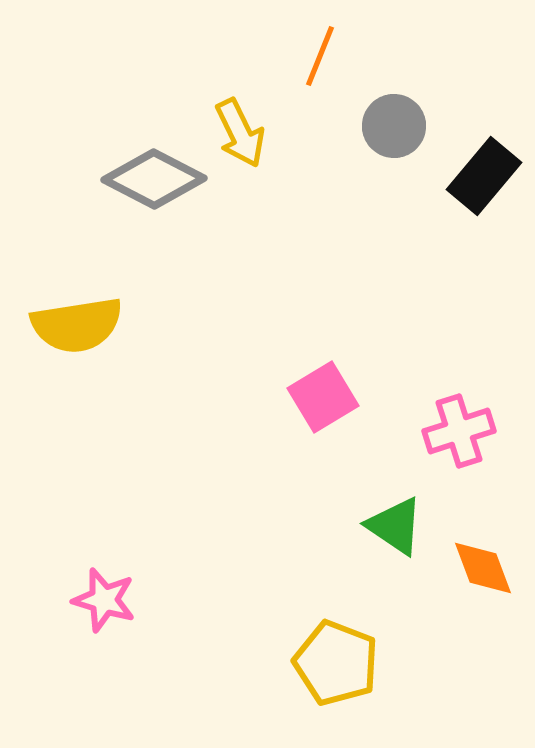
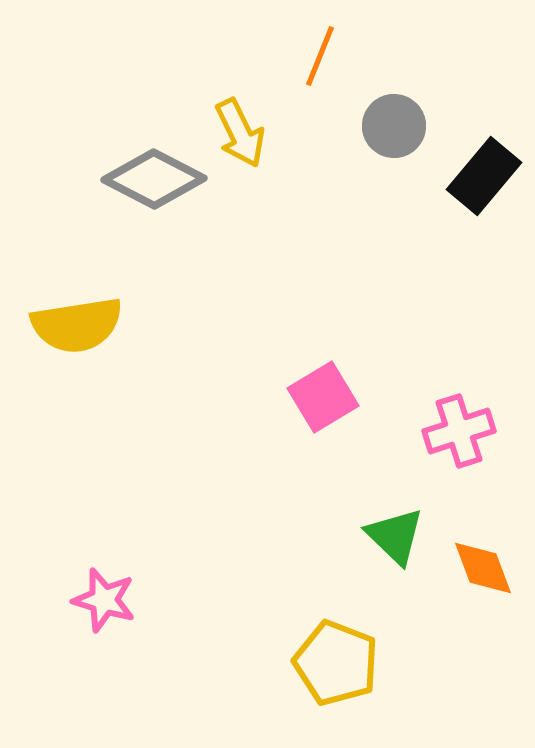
green triangle: moved 10 px down; rotated 10 degrees clockwise
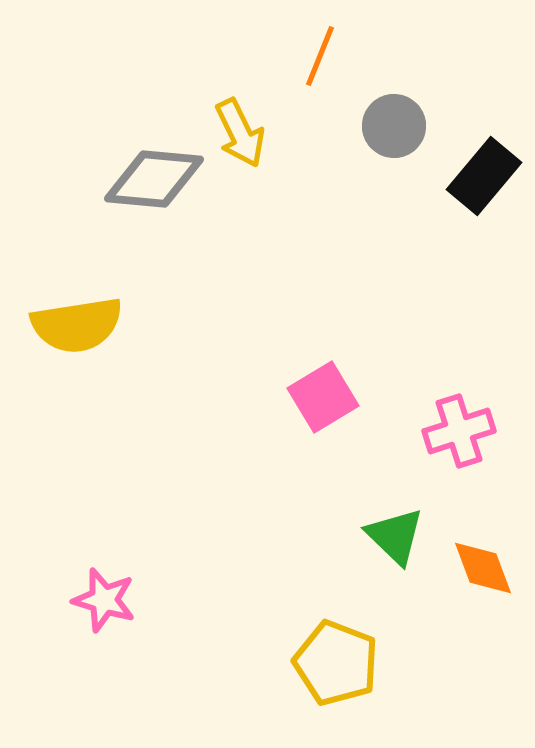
gray diamond: rotated 22 degrees counterclockwise
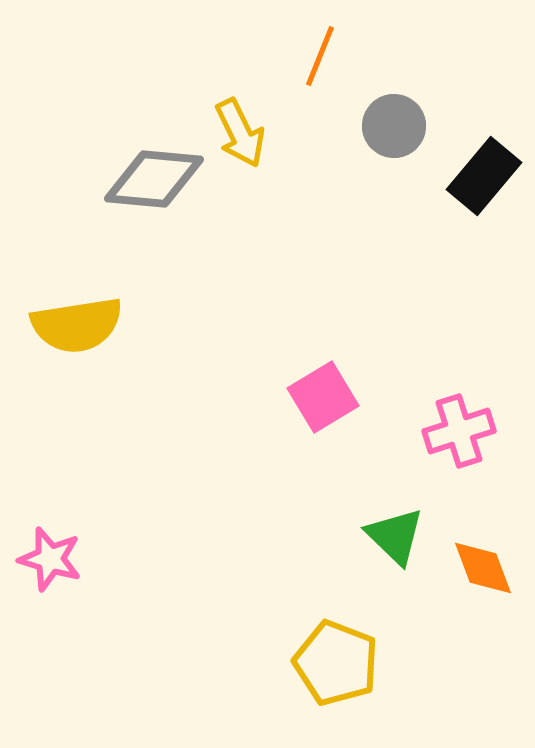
pink star: moved 54 px left, 41 px up
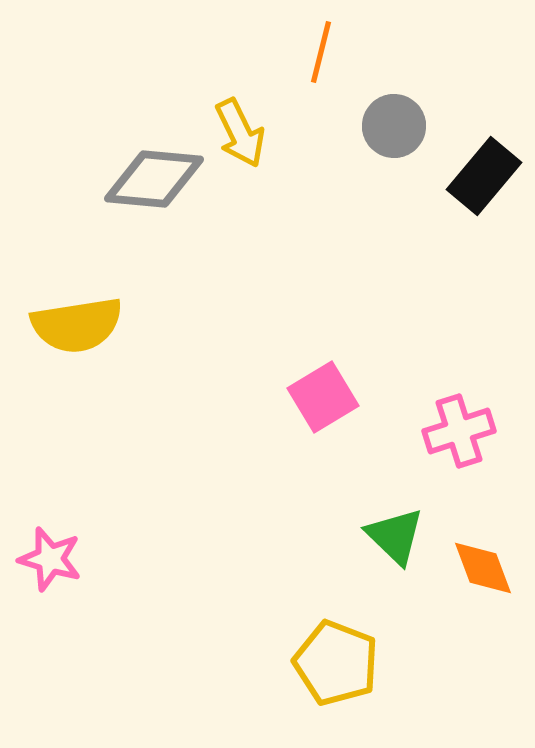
orange line: moved 1 px right, 4 px up; rotated 8 degrees counterclockwise
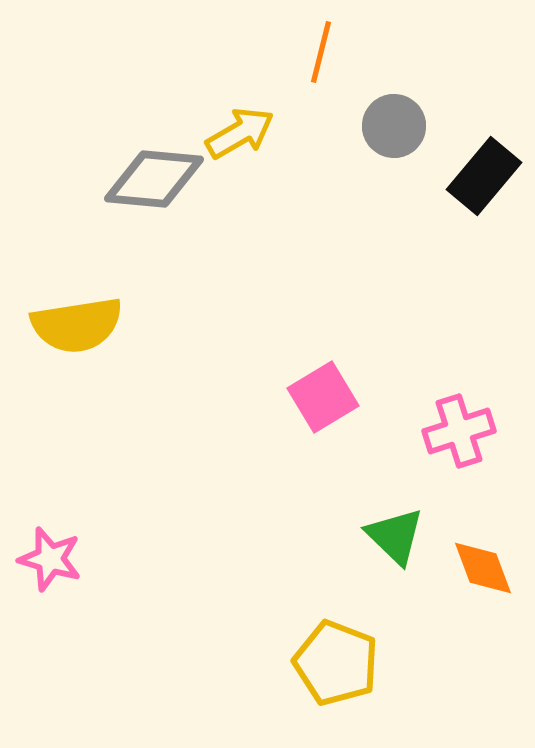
yellow arrow: rotated 94 degrees counterclockwise
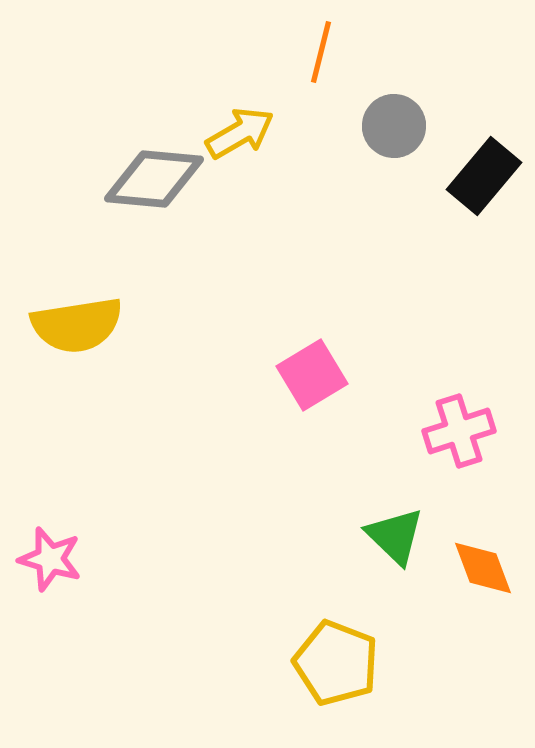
pink square: moved 11 px left, 22 px up
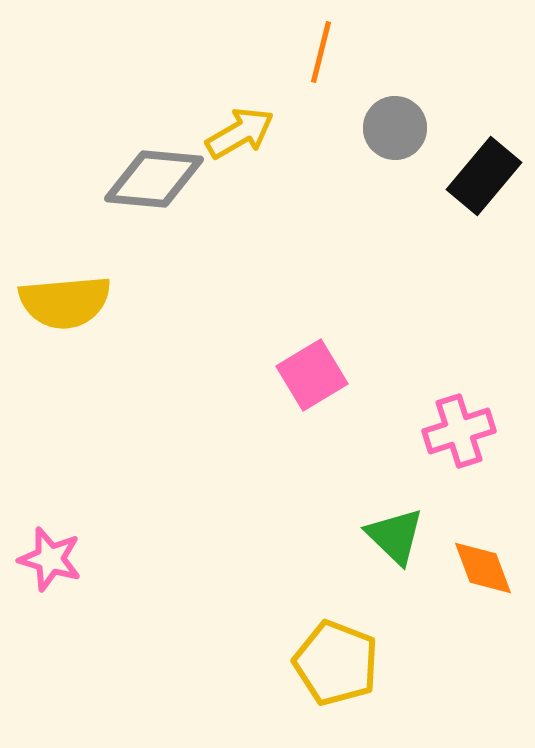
gray circle: moved 1 px right, 2 px down
yellow semicircle: moved 12 px left, 23 px up; rotated 4 degrees clockwise
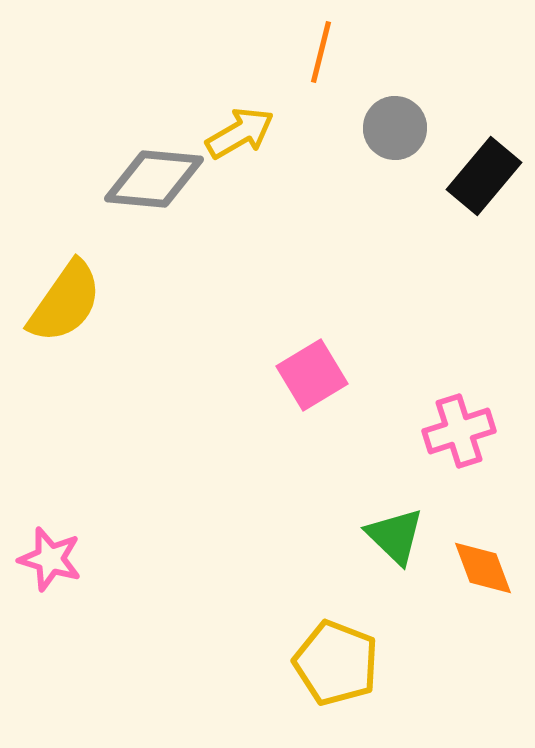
yellow semicircle: rotated 50 degrees counterclockwise
